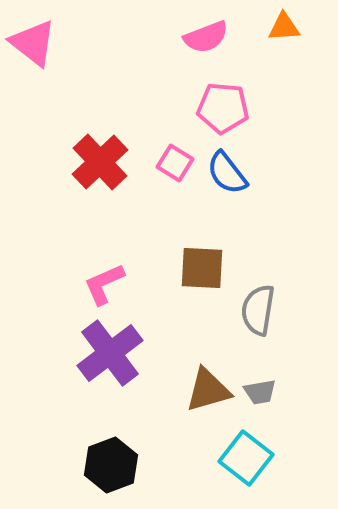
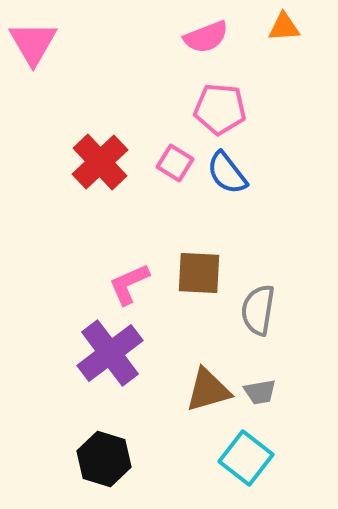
pink triangle: rotated 22 degrees clockwise
pink pentagon: moved 3 px left, 1 px down
brown square: moved 3 px left, 5 px down
pink L-shape: moved 25 px right
black hexagon: moved 7 px left, 6 px up; rotated 22 degrees counterclockwise
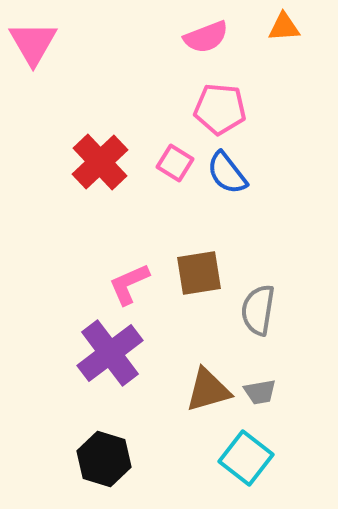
brown square: rotated 12 degrees counterclockwise
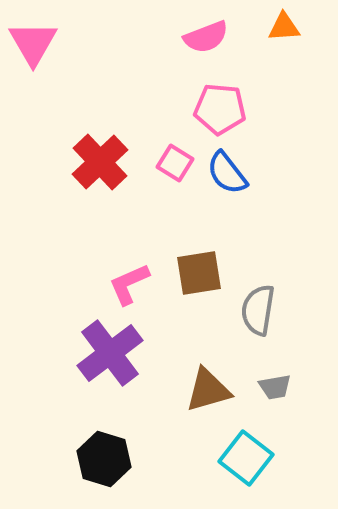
gray trapezoid: moved 15 px right, 5 px up
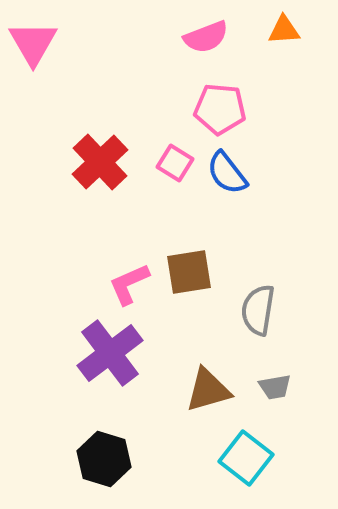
orange triangle: moved 3 px down
brown square: moved 10 px left, 1 px up
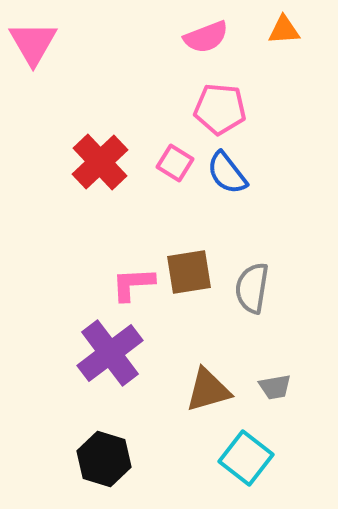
pink L-shape: moved 4 px right; rotated 21 degrees clockwise
gray semicircle: moved 6 px left, 22 px up
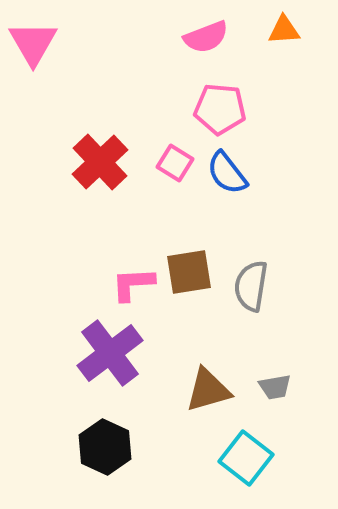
gray semicircle: moved 1 px left, 2 px up
black hexagon: moved 1 px right, 12 px up; rotated 8 degrees clockwise
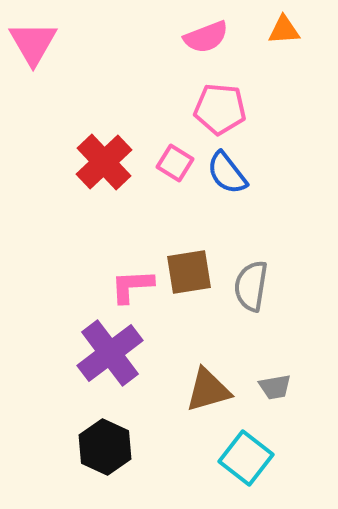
red cross: moved 4 px right
pink L-shape: moved 1 px left, 2 px down
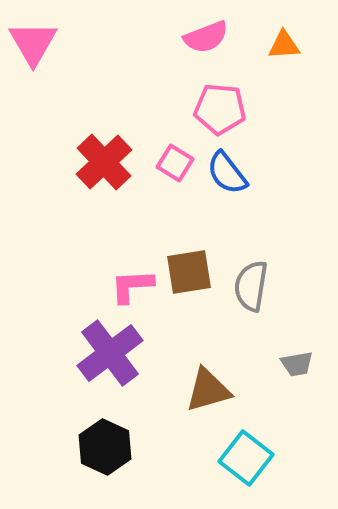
orange triangle: moved 15 px down
gray trapezoid: moved 22 px right, 23 px up
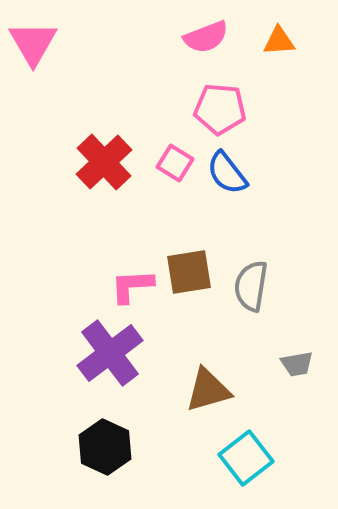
orange triangle: moved 5 px left, 4 px up
cyan square: rotated 14 degrees clockwise
